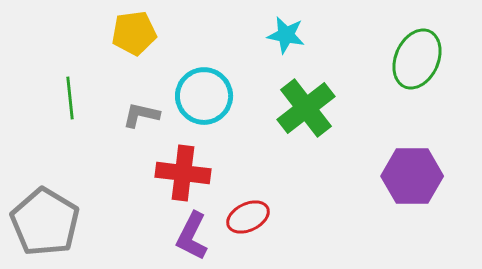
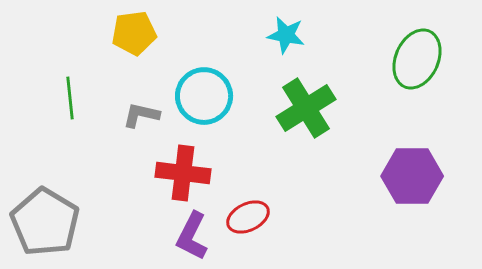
green cross: rotated 6 degrees clockwise
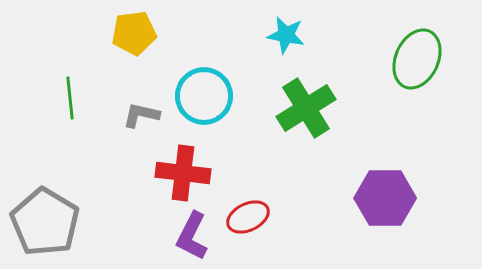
purple hexagon: moved 27 px left, 22 px down
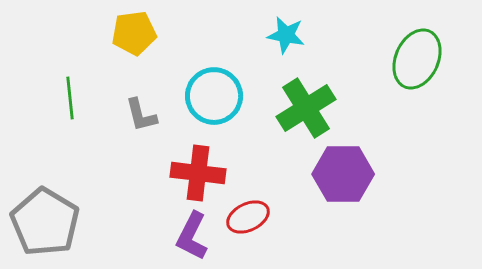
cyan circle: moved 10 px right
gray L-shape: rotated 117 degrees counterclockwise
red cross: moved 15 px right
purple hexagon: moved 42 px left, 24 px up
